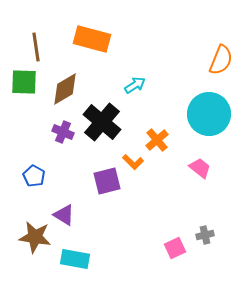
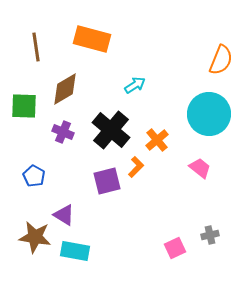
green square: moved 24 px down
black cross: moved 9 px right, 8 px down
orange L-shape: moved 3 px right, 5 px down; rotated 90 degrees counterclockwise
gray cross: moved 5 px right
cyan rectangle: moved 8 px up
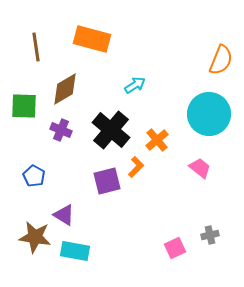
purple cross: moved 2 px left, 2 px up
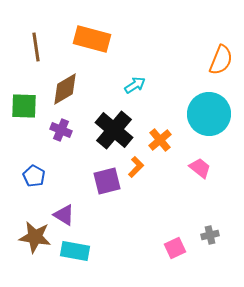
black cross: moved 3 px right
orange cross: moved 3 px right
